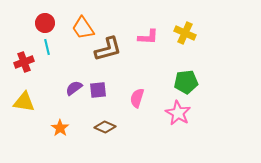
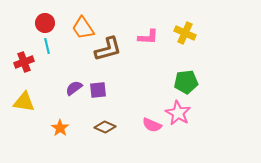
cyan line: moved 1 px up
pink semicircle: moved 15 px right, 27 px down; rotated 84 degrees counterclockwise
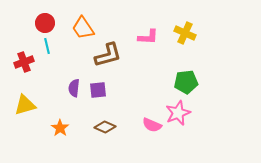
brown L-shape: moved 6 px down
purple semicircle: rotated 48 degrees counterclockwise
yellow triangle: moved 1 px right, 3 px down; rotated 25 degrees counterclockwise
pink star: rotated 20 degrees clockwise
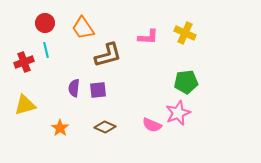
cyan line: moved 1 px left, 4 px down
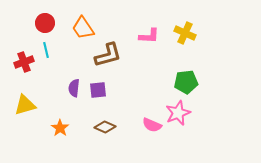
pink L-shape: moved 1 px right, 1 px up
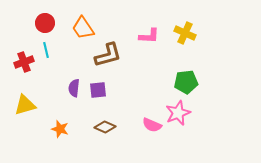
orange star: moved 1 px down; rotated 18 degrees counterclockwise
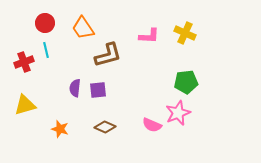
purple semicircle: moved 1 px right
